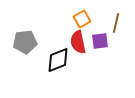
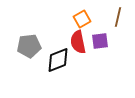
brown line: moved 2 px right, 6 px up
gray pentagon: moved 4 px right, 4 px down
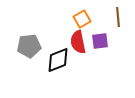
brown line: rotated 18 degrees counterclockwise
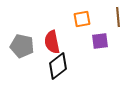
orange square: rotated 18 degrees clockwise
red semicircle: moved 26 px left
gray pentagon: moved 7 px left; rotated 20 degrees clockwise
black diamond: moved 6 px down; rotated 16 degrees counterclockwise
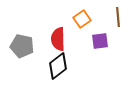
orange square: rotated 24 degrees counterclockwise
red semicircle: moved 6 px right, 3 px up; rotated 10 degrees clockwise
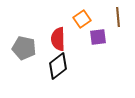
purple square: moved 2 px left, 4 px up
gray pentagon: moved 2 px right, 2 px down
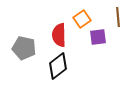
red semicircle: moved 1 px right, 4 px up
